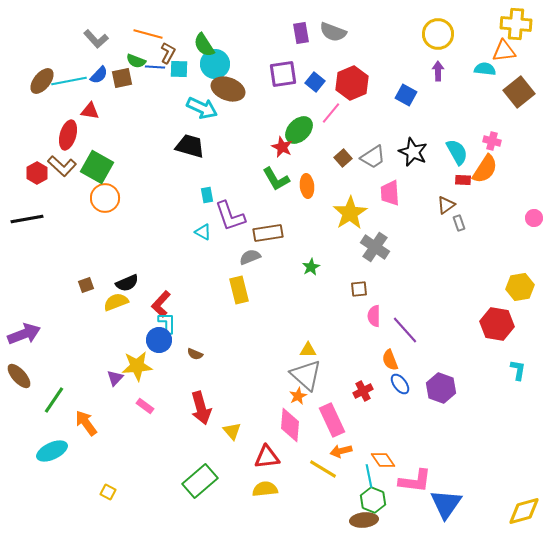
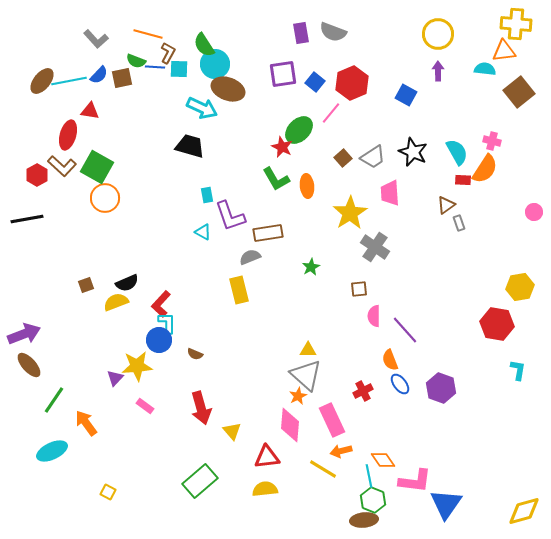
red hexagon at (37, 173): moved 2 px down
pink circle at (534, 218): moved 6 px up
brown ellipse at (19, 376): moved 10 px right, 11 px up
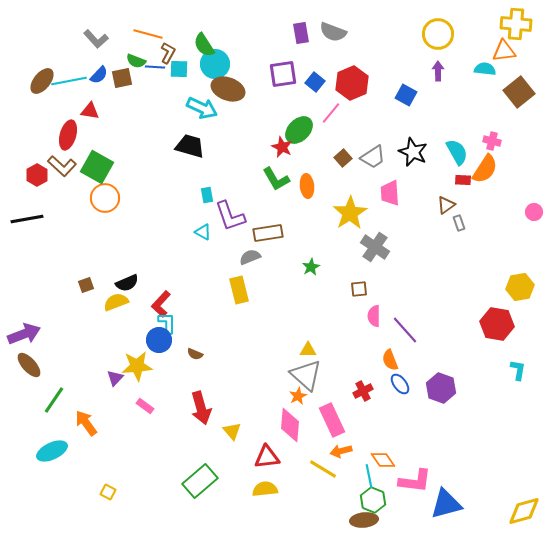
blue triangle at (446, 504): rotated 40 degrees clockwise
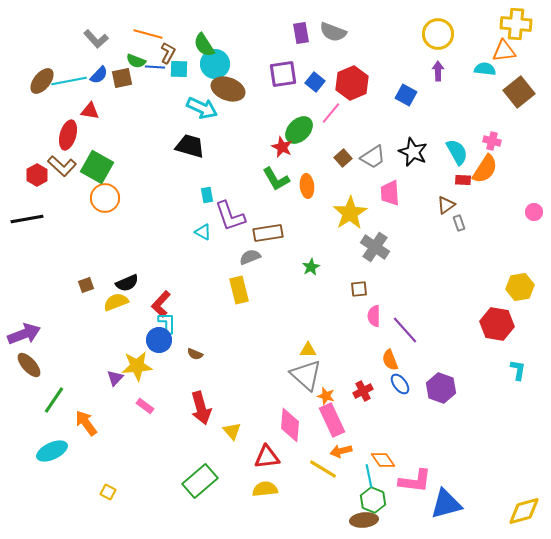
orange star at (298, 396): moved 28 px right; rotated 30 degrees counterclockwise
